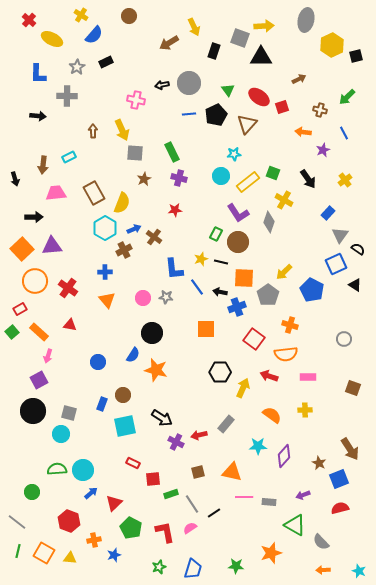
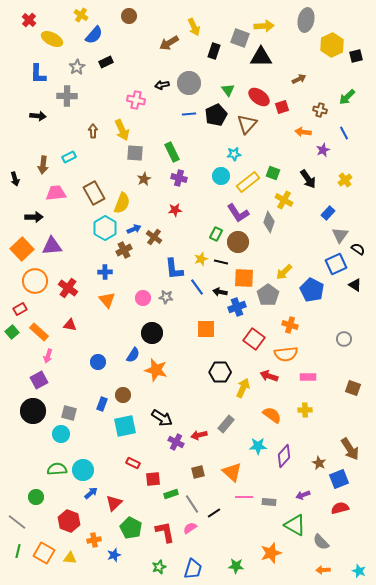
orange triangle at (232, 472): rotated 30 degrees clockwise
green circle at (32, 492): moved 4 px right, 5 px down
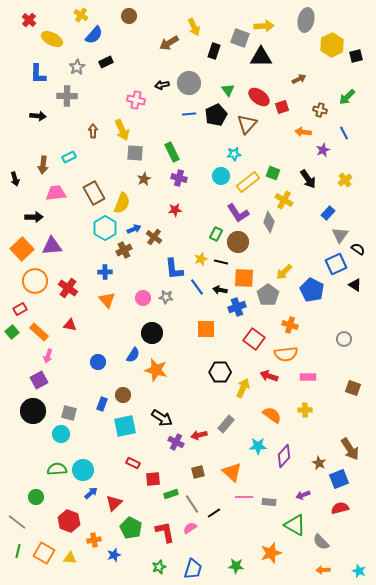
black arrow at (220, 292): moved 2 px up
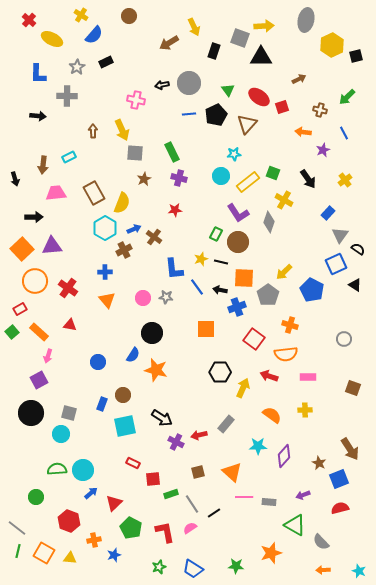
black circle at (33, 411): moved 2 px left, 2 px down
gray line at (17, 522): moved 6 px down
blue trapezoid at (193, 569): rotated 105 degrees clockwise
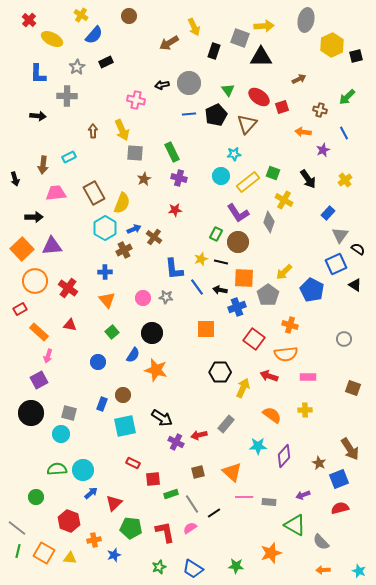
green square at (12, 332): moved 100 px right
green pentagon at (131, 528): rotated 20 degrees counterclockwise
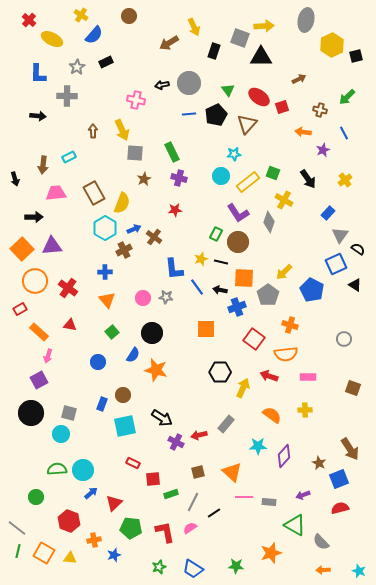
gray line at (192, 504): moved 1 px right, 2 px up; rotated 60 degrees clockwise
